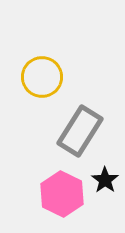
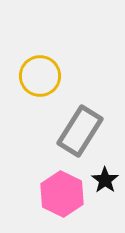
yellow circle: moved 2 px left, 1 px up
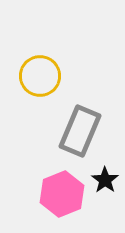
gray rectangle: rotated 9 degrees counterclockwise
pink hexagon: rotated 12 degrees clockwise
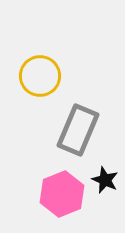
gray rectangle: moved 2 px left, 1 px up
black star: rotated 12 degrees counterclockwise
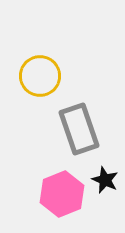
gray rectangle: moved 1 px right, 1 px up; rotated 42 degrees counterclockwise
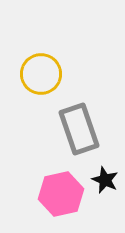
yellow circle: moved 1 px right, 2 px up
pink hexagon: moved 1 px left; rotated 9 degrees clockwise
